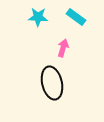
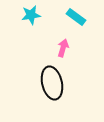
cyan star: moved 7 px left, 2 px up; rotated 12 degrees counterclockwise
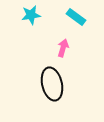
black ellipse: moved 1 px down
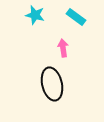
cyan star: moved 4 px right; rotated 24 degrees clockwise
pink arrow: rotated 24 degrees counterclockwise
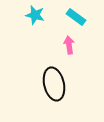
pink arrow: moved 6 px right, 3 px up
black ellipse: moved 2 px right
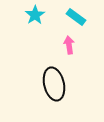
cyan star: rotated 24 degrees clockwise
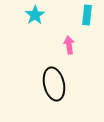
cyan rectangle: moved 11 px right, 2 px up; rotated 60 degrees clockwise
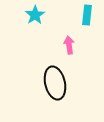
black ellipse: moved 1 px right, 1 px up
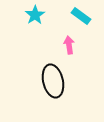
cyan rectangle: moved 6 px left, 1 px down; rotated 60 degrees counterclockwise
black ellipse: moved 2 px left, 2 px up
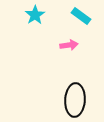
pink arrow: rotated 90 degrees clockwise
black ellipse: moved 22 px right, 19 px down; rotated 16 degrees clockwise
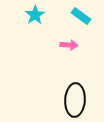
pink arrow: rotated 12 degrees clockwise
